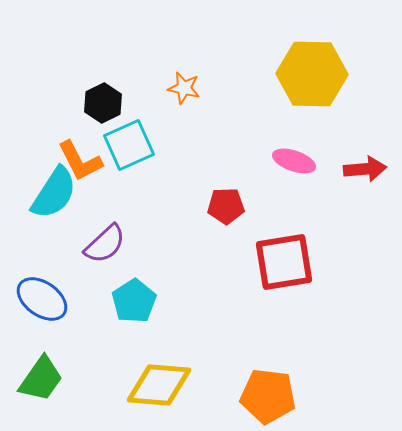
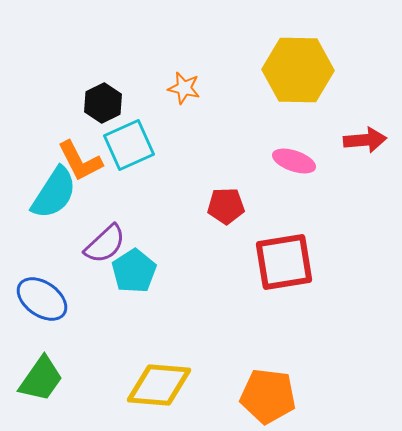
yellow hexagon: moved 14 px left, 4 px up
red arrow: moved 29 px up
cyan pentagon: moved 30 px up
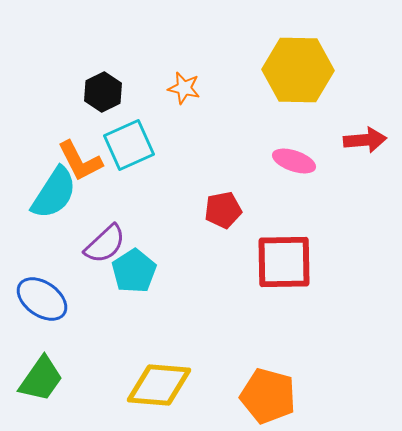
black hexagon: moved 11 px up
red pentagon: moved 3 px left, 4 px down; rotated 9 degrees counterclockwise
red square: rotated 8 degrees clockwise
orange pentagon: rotated 8 degrees clockwise
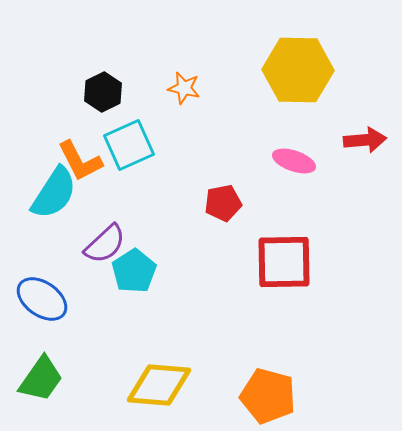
red pentagon: moved 7 px up
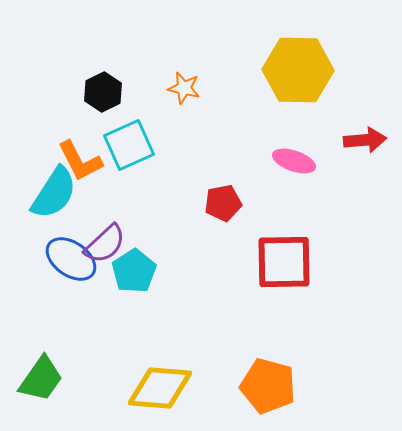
blue ellipse: moved 29 px right, 40 px up
yellow diamond: moved 1 px right, 3 px down
orange pentagon: moved 10 px up
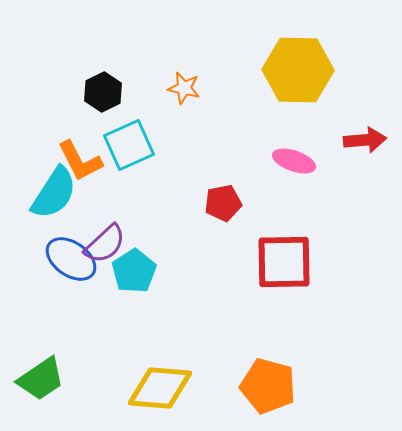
green trapezoid: rotated 21 degrees clockwise
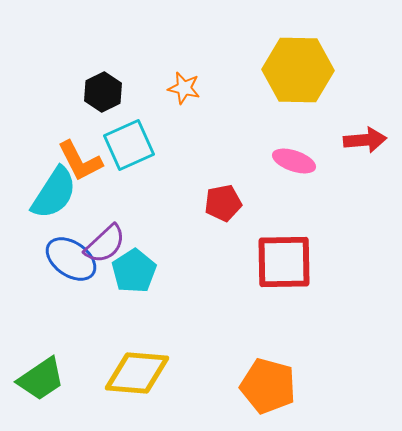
yellow diamond: moved 23 px left, 15 px up
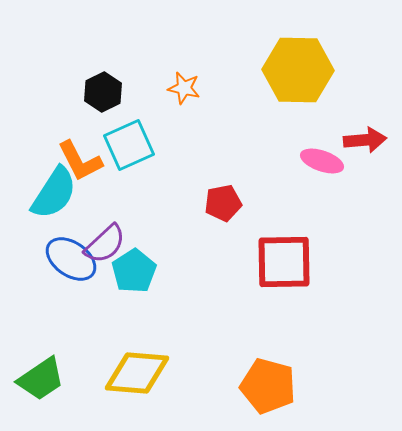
pink ellipse: moved 28 px right
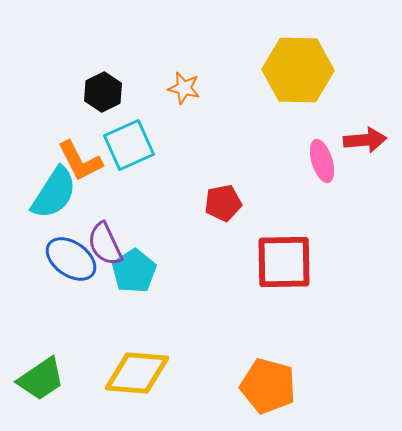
pink ellipse: rotated 54 degrees clockwise
purple semicircle: rotated 108 degrees clockwise
